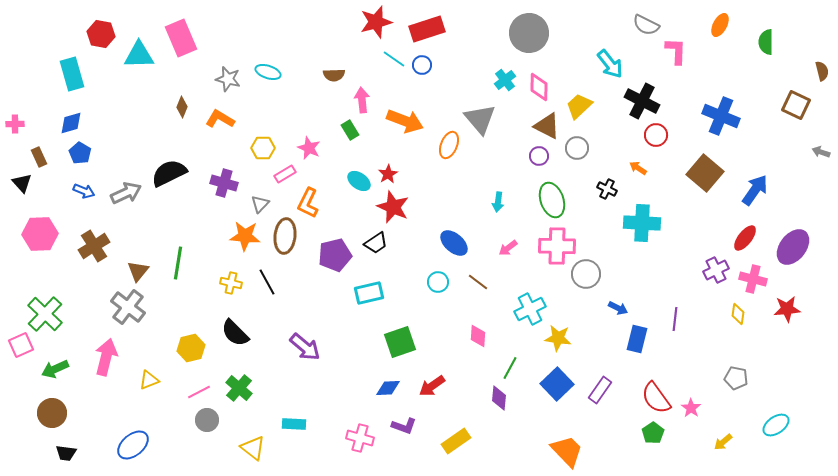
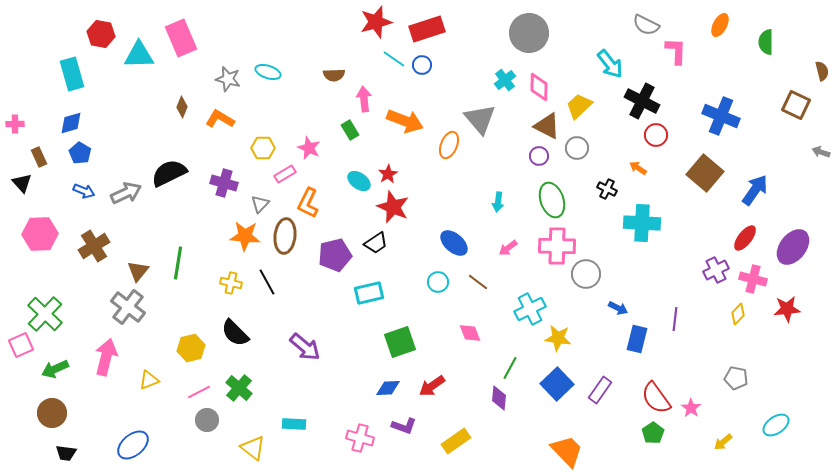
pink arrow at (362, 100): moved 2 px right, 1 px up
yellow diamond at (738, 314): rotated 35 degrees clockwise
pink diamond at (478, 336): moved 8 px left, 3 px up; rotated 25 degrees counterclockwise
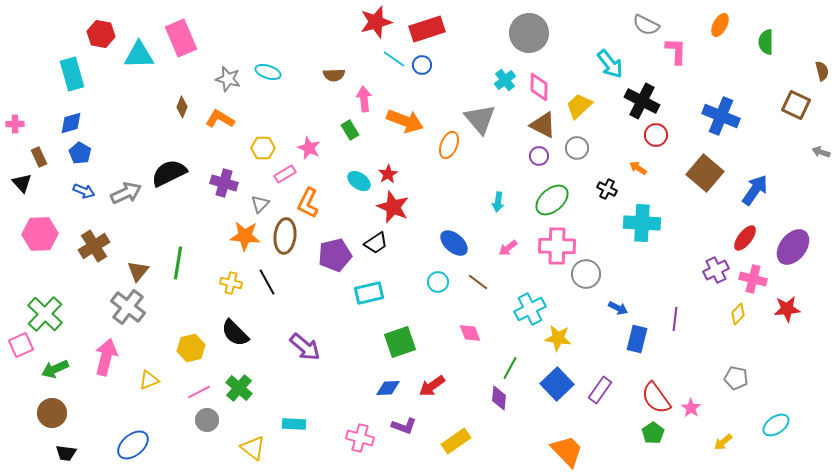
brown triangle at (547, 126): moved 4 px left, 1 px up
green ellipse at (552, 200): rotated 68 degrees clockwise
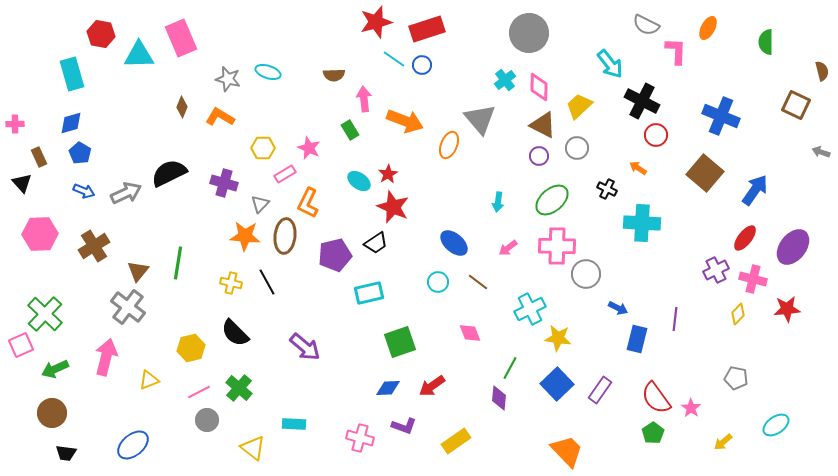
orange ellipse at (720, 25): moved 12 px left, 3 px down
orange L-shape at (220, 119): moved 2 px up
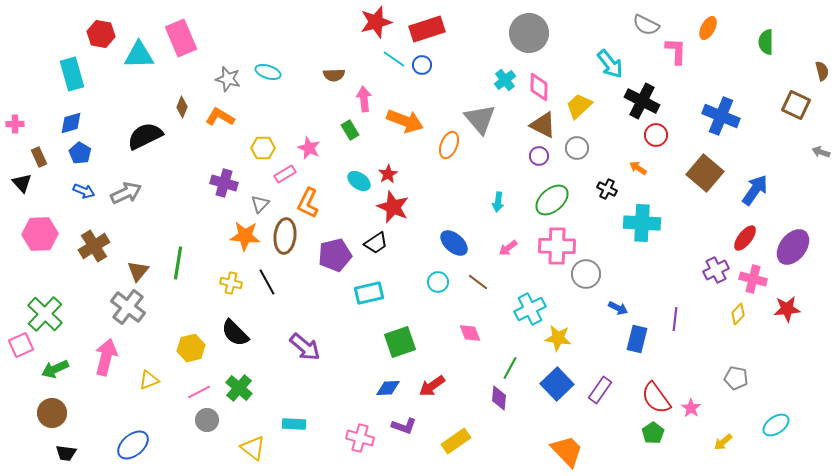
black semicircle at (169, 173): moved 24 px left, 37 px up
